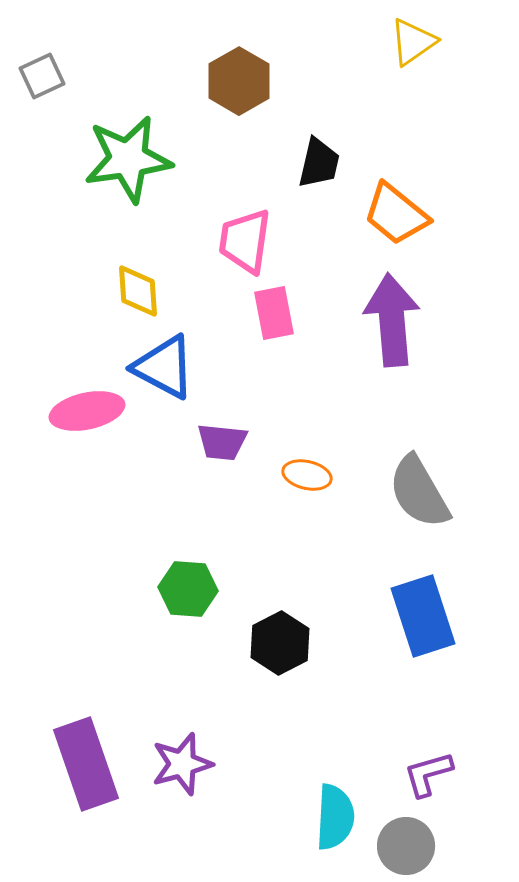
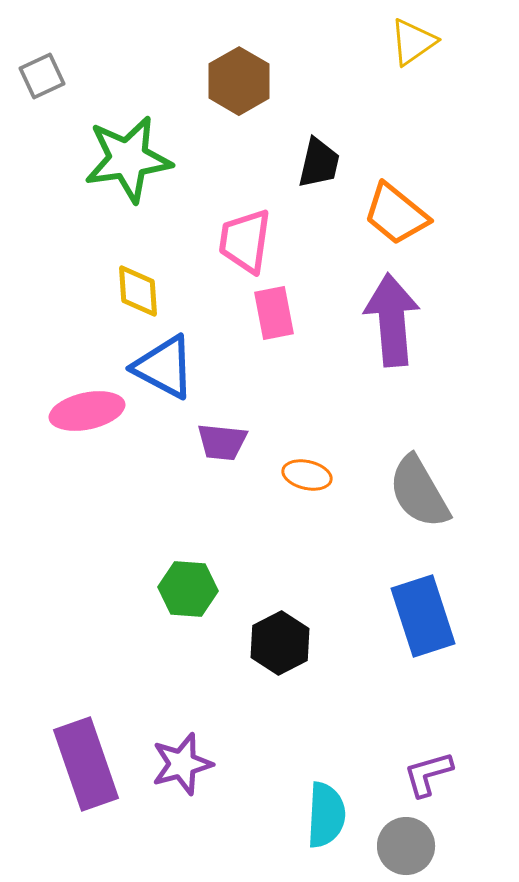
cyan semicircle: moved 9 px left, 2 px up
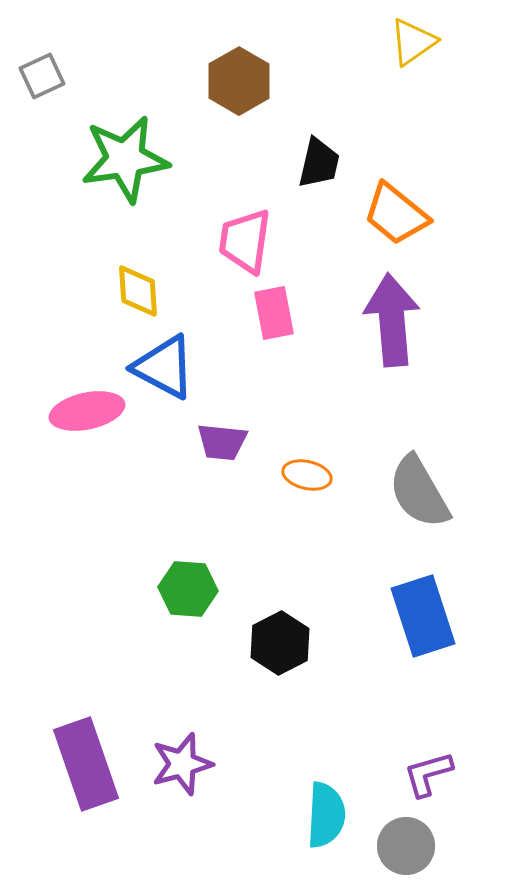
green star: moved 3 px left
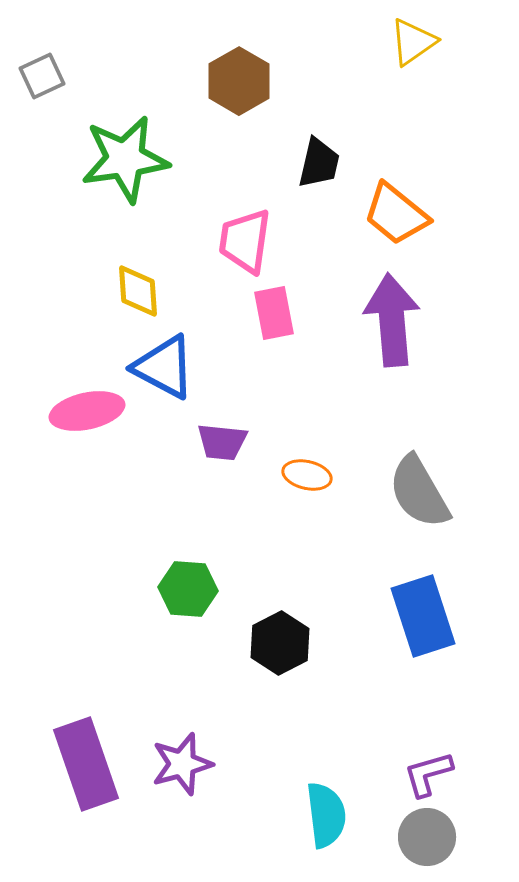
cyan semicircle: rotated 10 degrees counterclockwise
gray circle: moved 21 px right, 9 px up
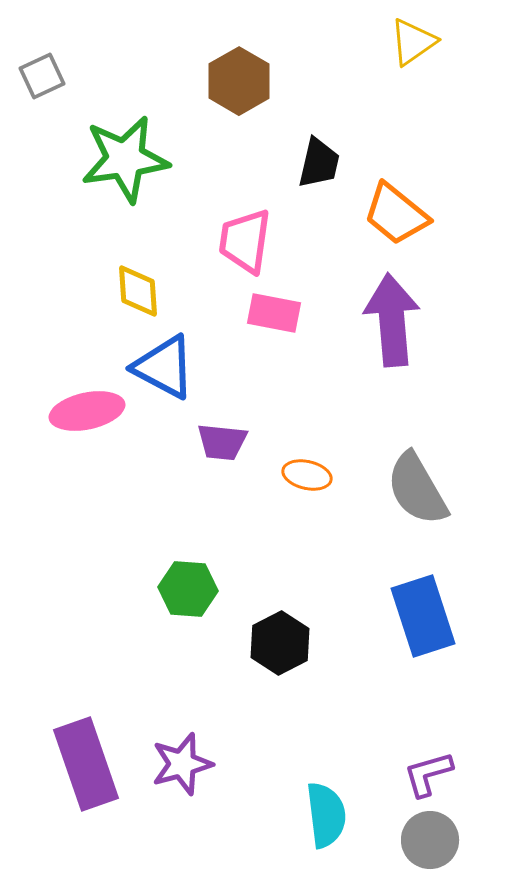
pink rectangle: rotated 68 degrees counterclockwise
gray semicircle: moved 2 px left, 3 px up
gray circle: moved 3 px right, 3 px down
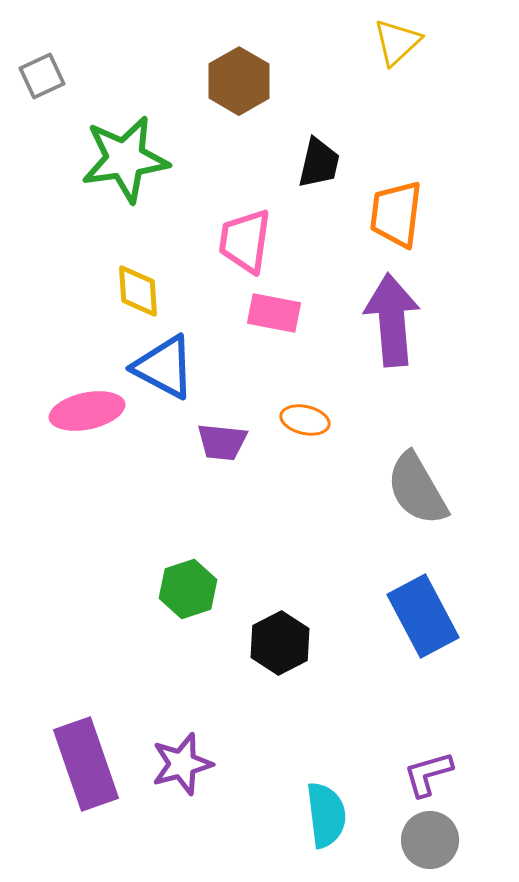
yellow triangle: moved 16 px left; rotated 8 degrees counterclockwise
orange trapezoid: rotated 58 degrees clockwise
orange ellipse: moved 2 px left, 55 px up
green hexagon: rotated 22 degrees counterclockwise
blue rectangle: rotated 10 degrees counterclockwise
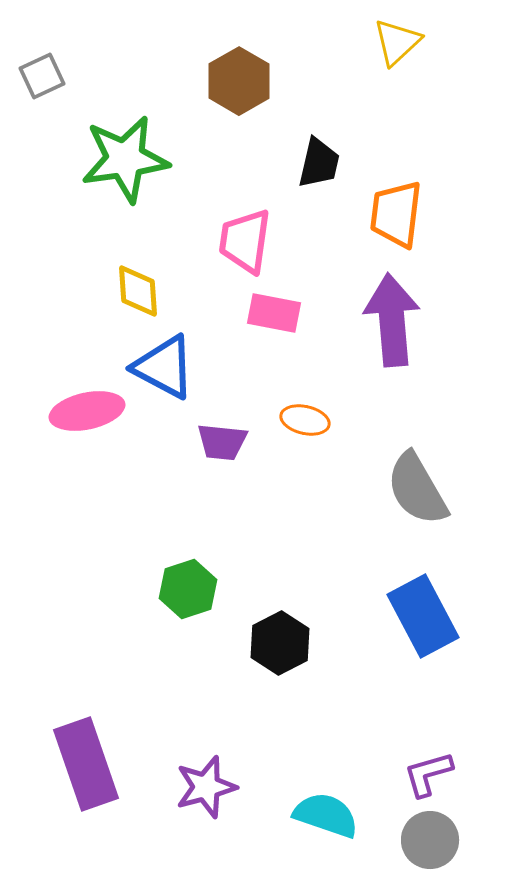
purple star: moved 24 px right, 23 px down
cyan semicircle: rotated 64 degrees counterclockwise
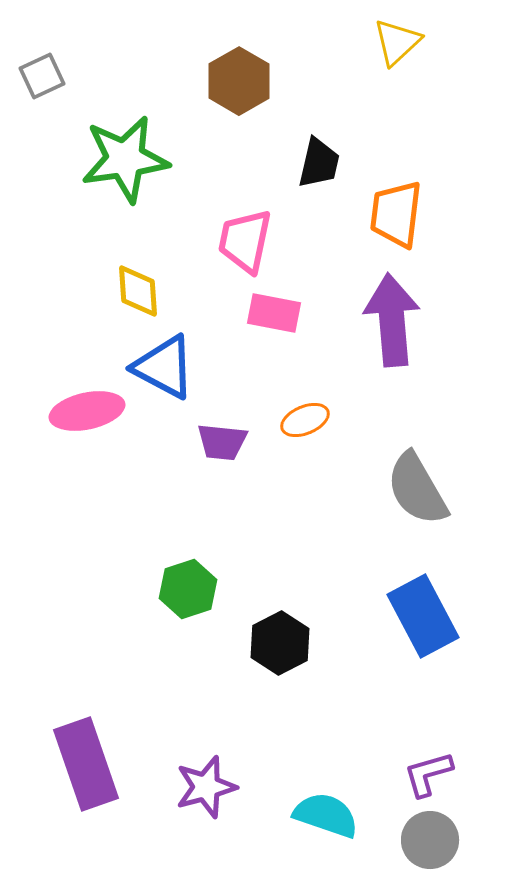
pink trapezoid: rotated 4 degrees clockwise
orange ellipse: rotated 36 degrees counterclockwise
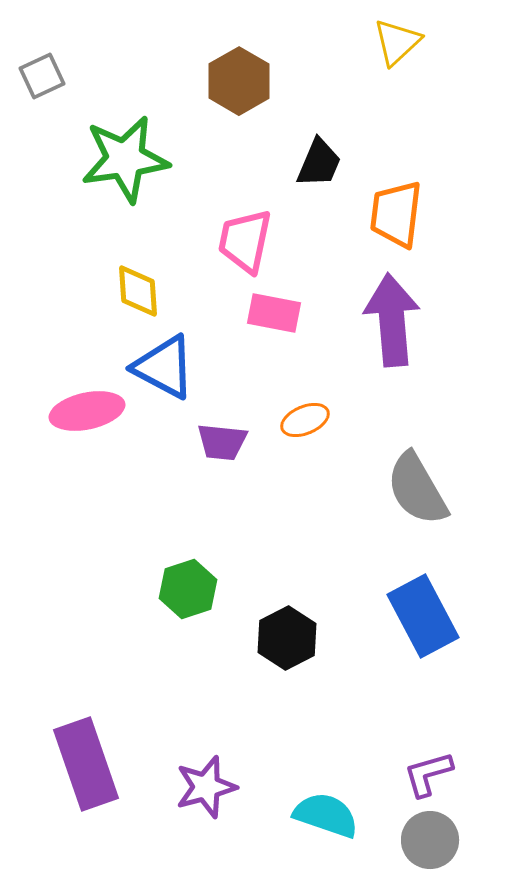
black trapezoid: rotated 10 degrees clockwise
black hexagon: moved 7 px right, 5 px up
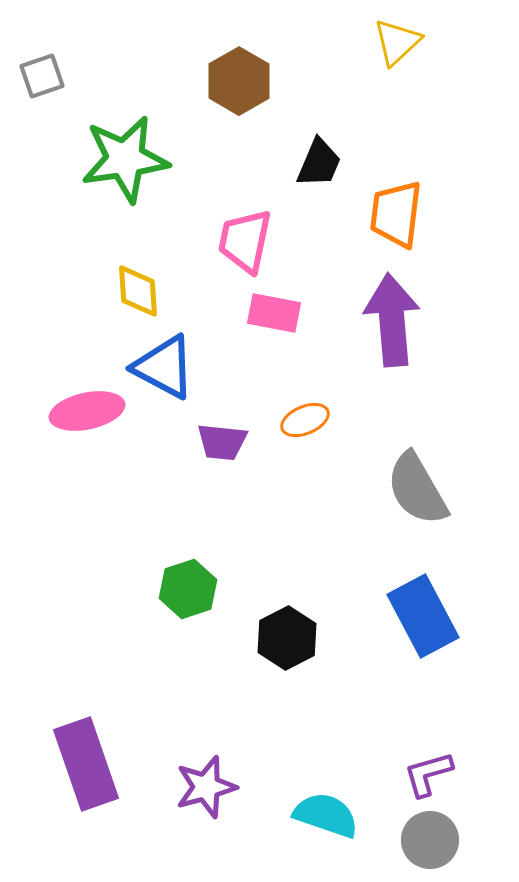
gray square: rotated 6 degrees clockwise
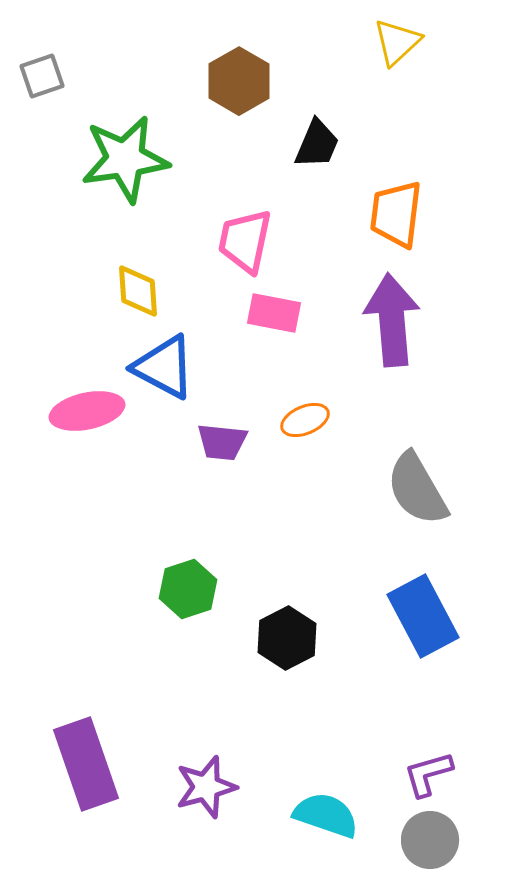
black trapezoid: moved 2 px left, 19 px up
